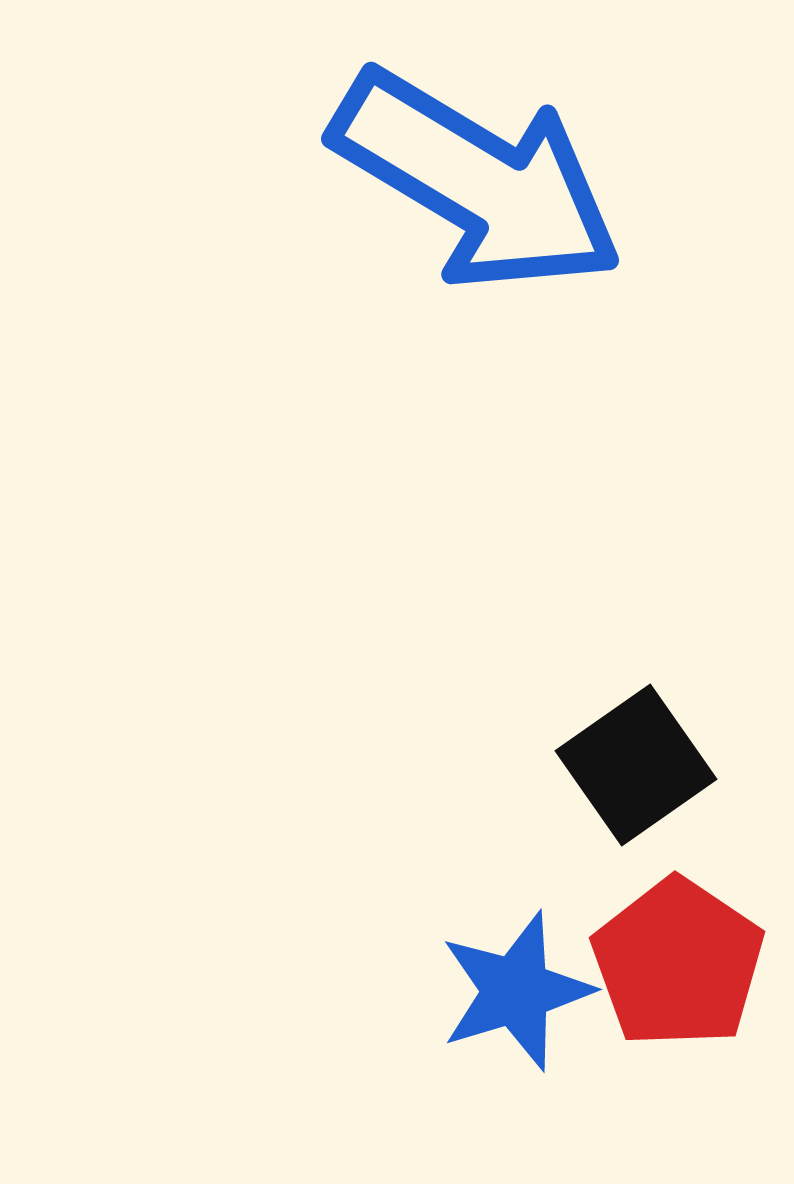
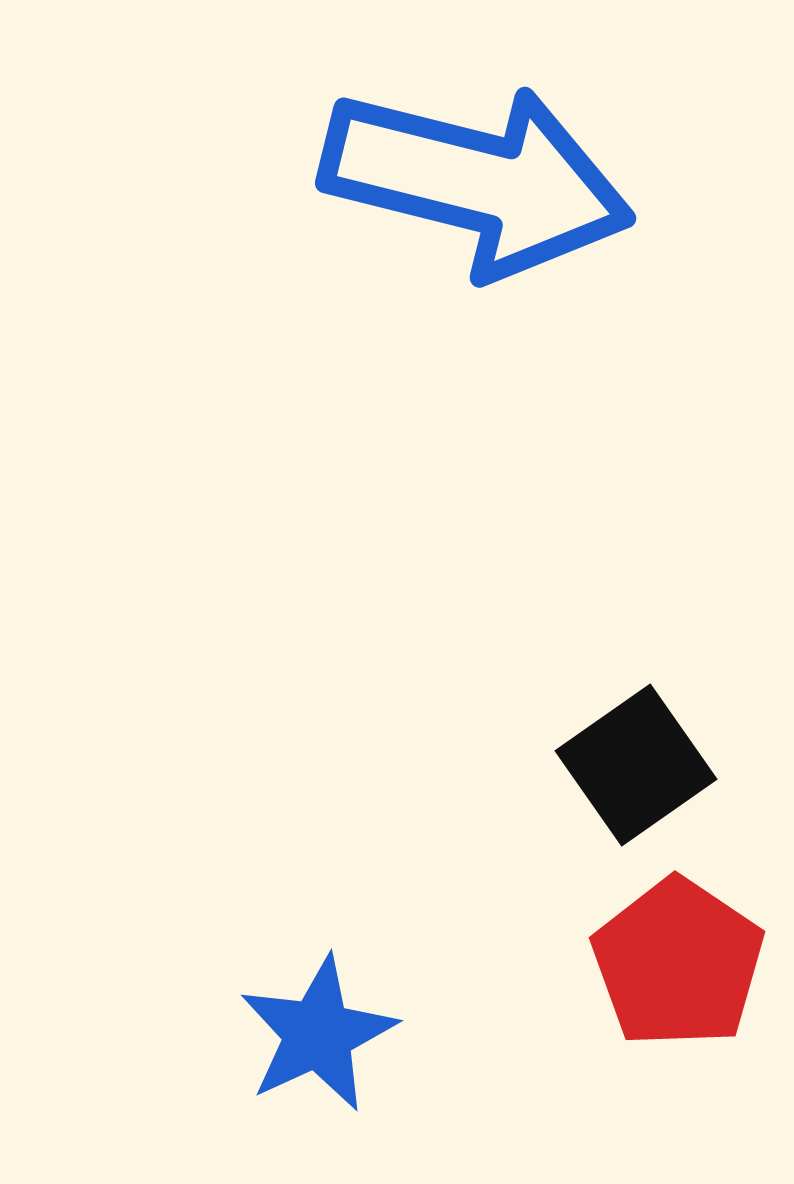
blue arrow: rotated 17 degrees counterclockwise
blue star: moved 198 px left, 43 px down; rotated 8 degrees counterclockwise
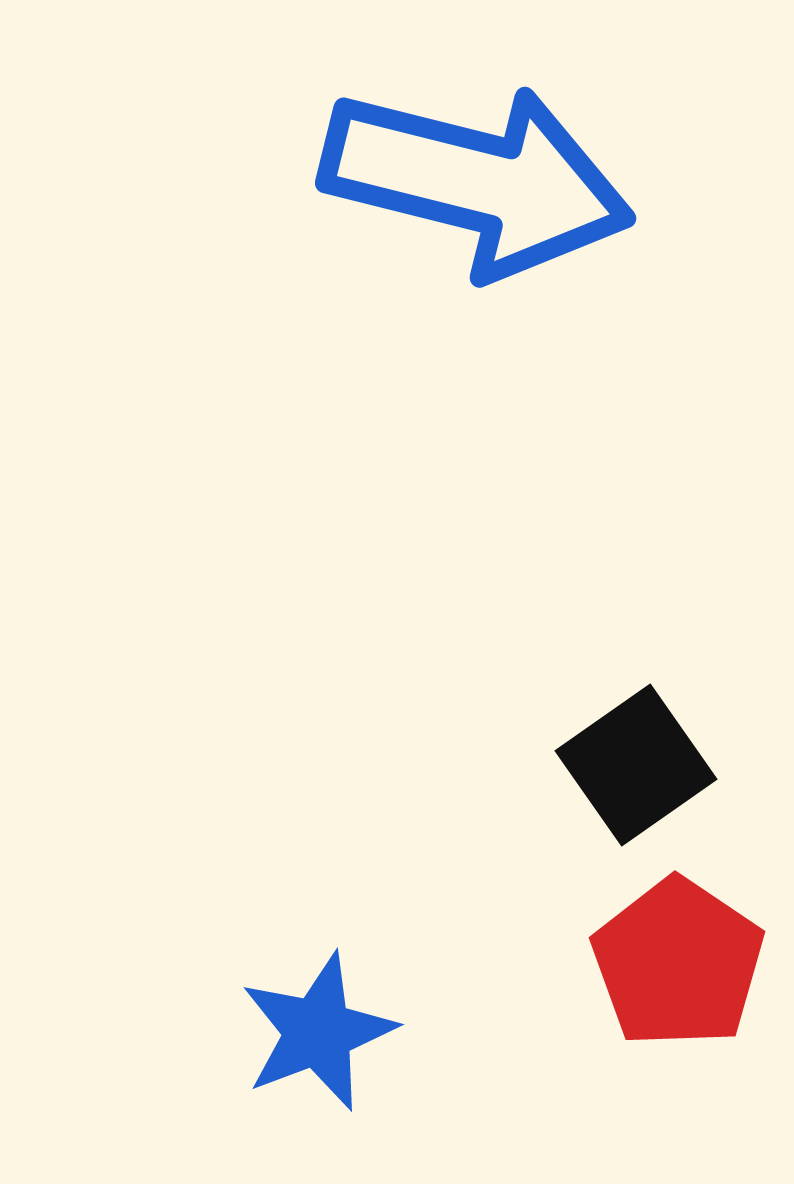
blue star: moved 2 px up; rotated 4 degrees clockwise
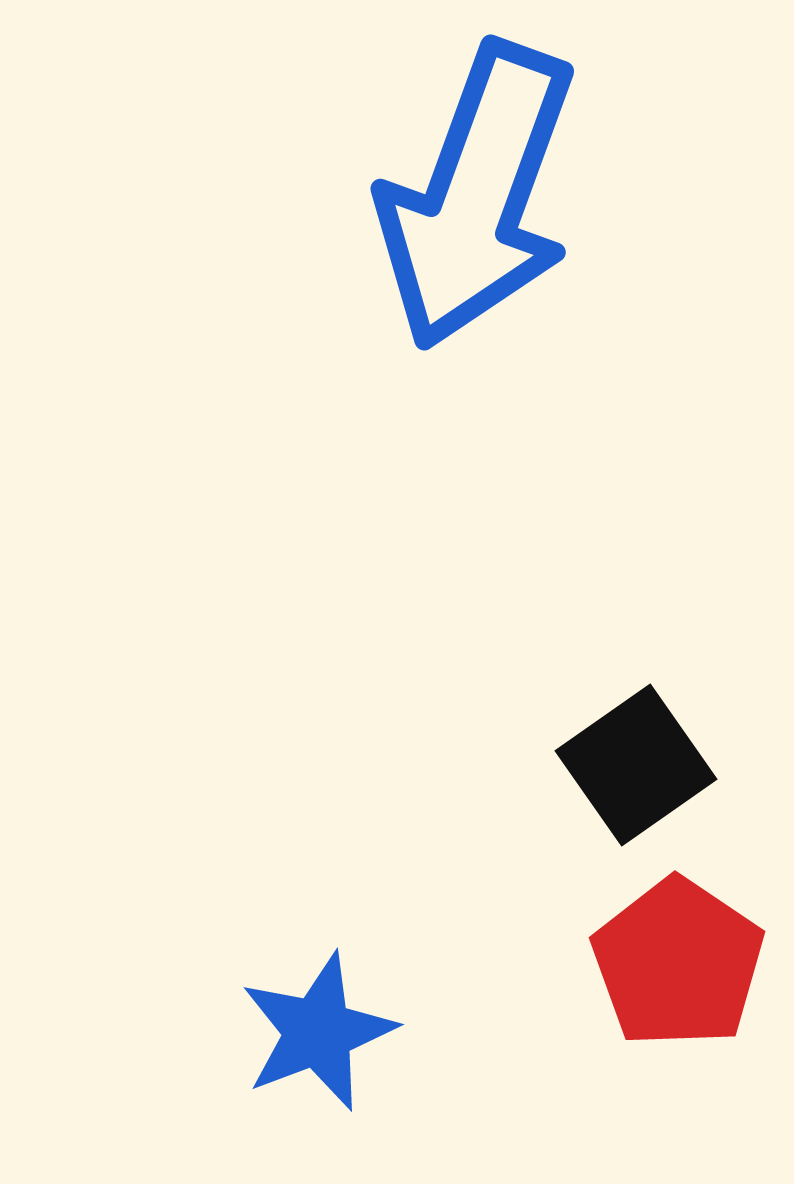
blue arrow: moved 15 px down; rotated 96 degrees clockwise
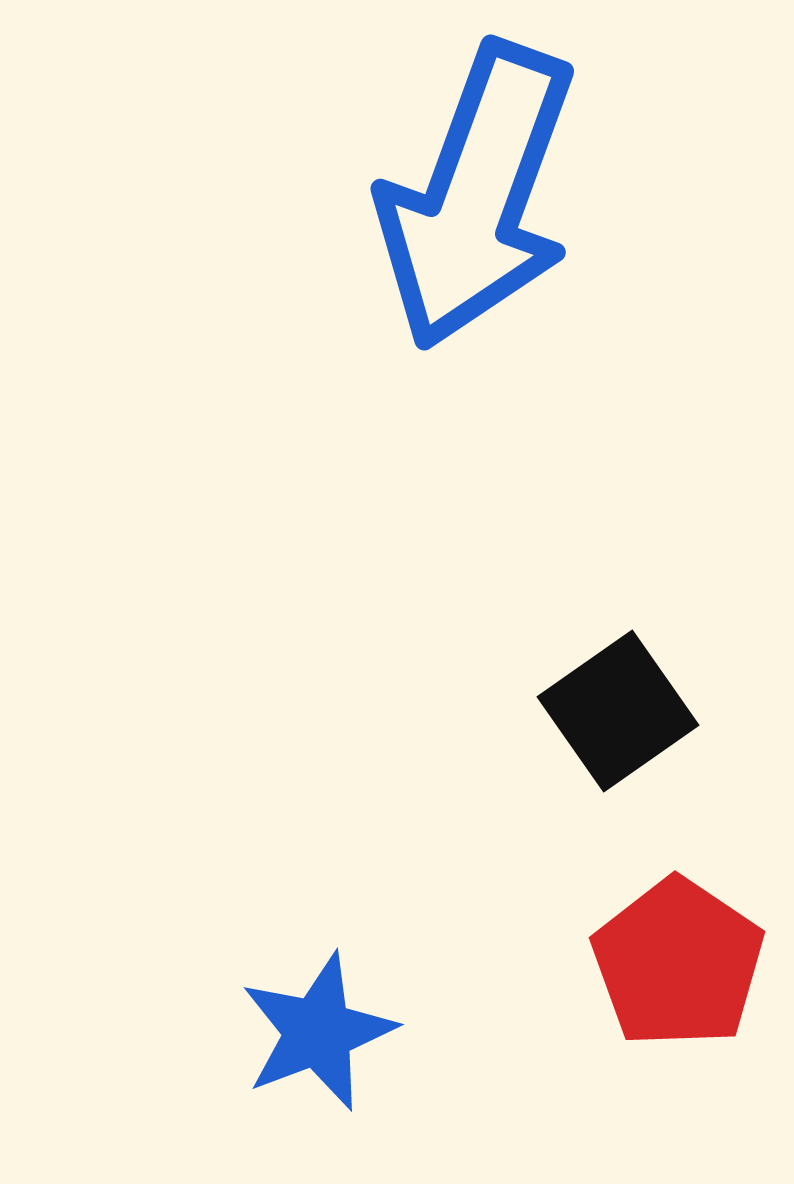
black square: moved 18 px left, 54 px up
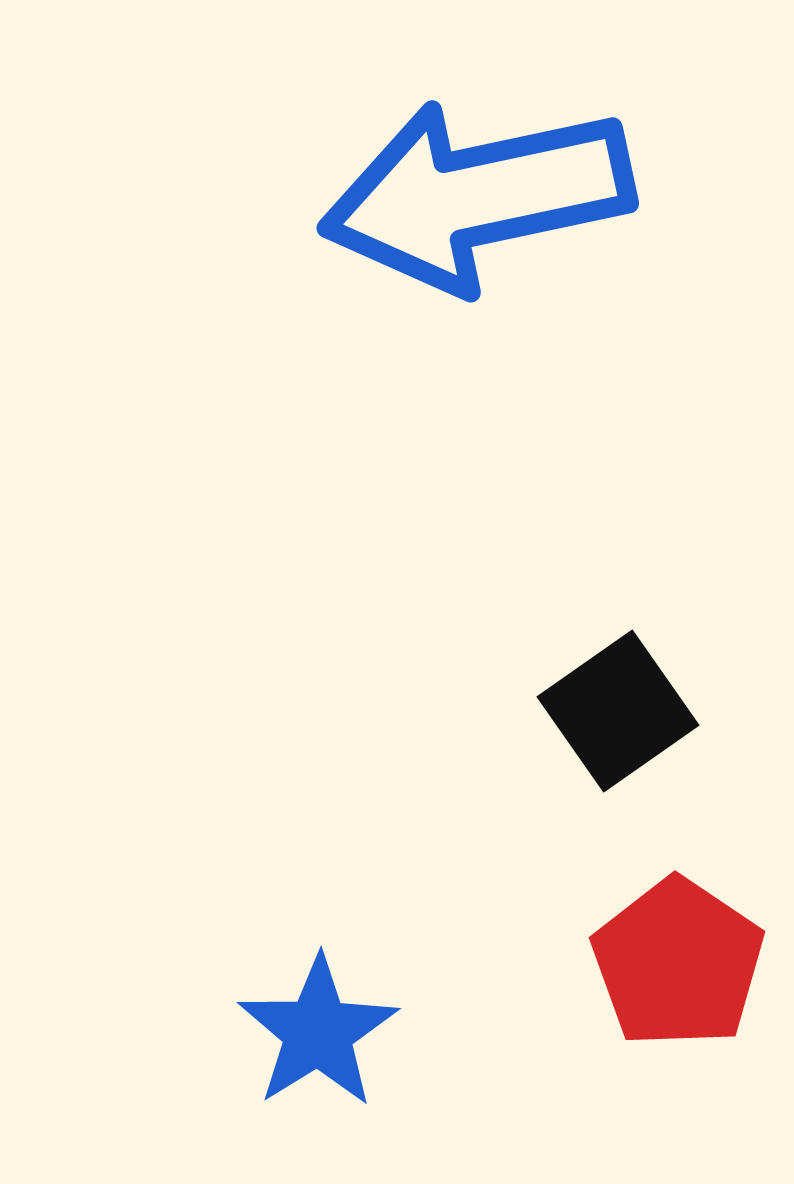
blue arrow: rotated 58 degrees clockwise
blue star: rotated 11 degrees counterclockwise
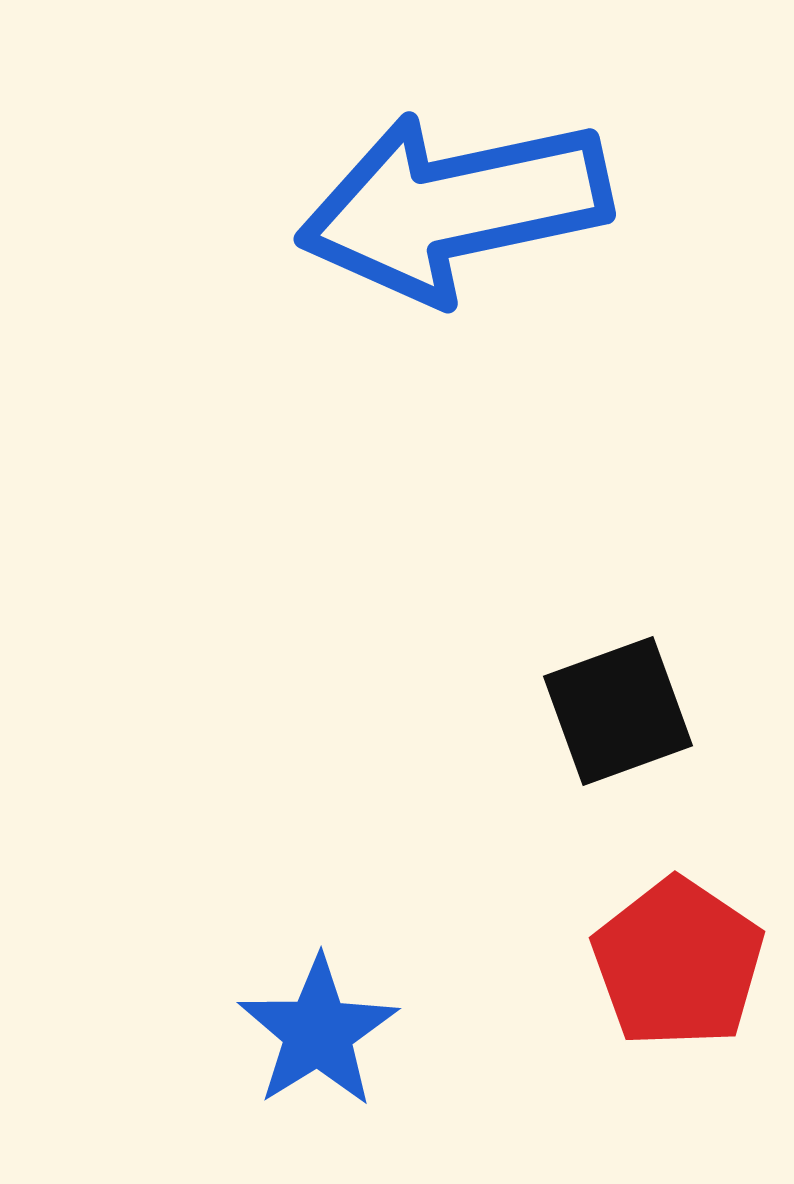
blue arrow: moved 23 px left, 11 px down
black square: rotated 15 degrees clockwise
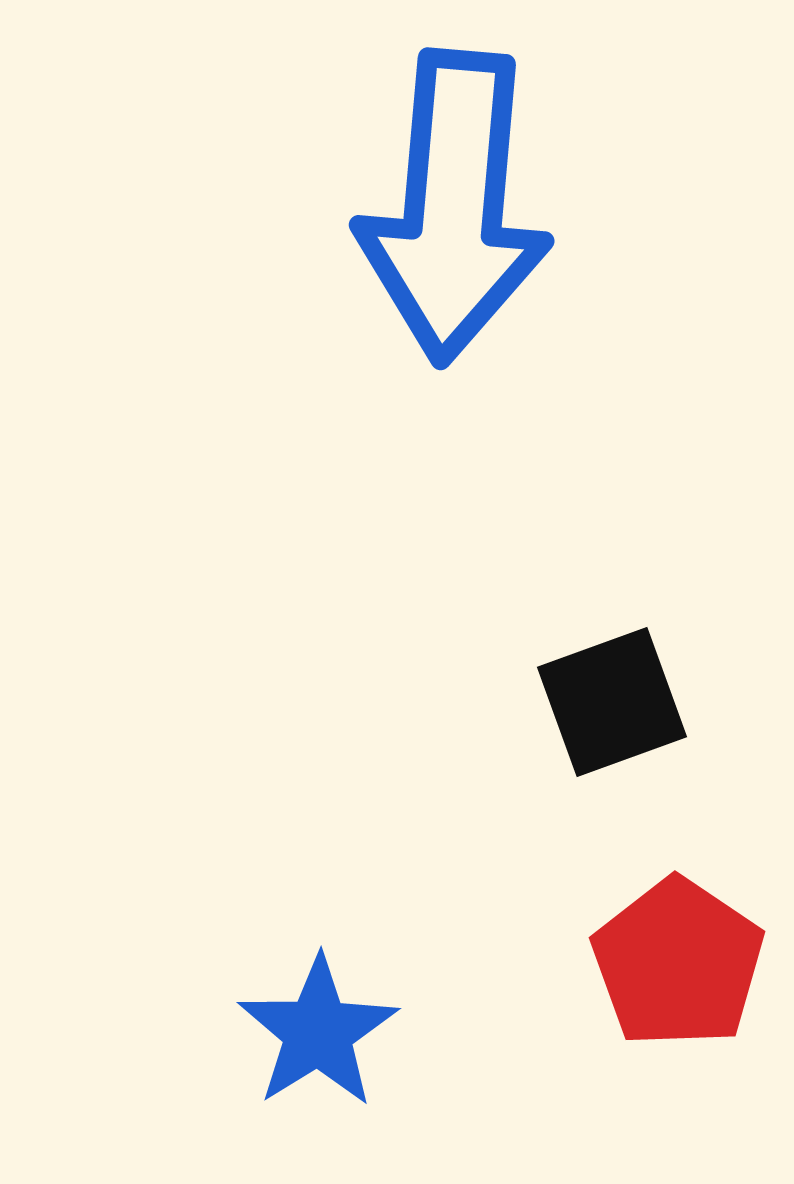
blue arrow: rotated 73 degrees counterclockwise
black square: moved 6 px left, 9 px up
